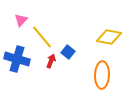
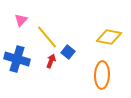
yellow line: moved 5 px right
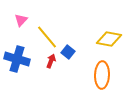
yellow diamond: moved 2 px down
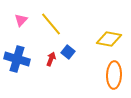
yellow line: moved 4 px right, 13 px up
red arrow: moved 2 px up
orange ellipse: moved 12 px right
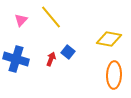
yellow line: moved 7 px up
blue cross: moved 1 px left
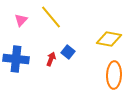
blue cross: rotated 10 degrees counterclockwise
